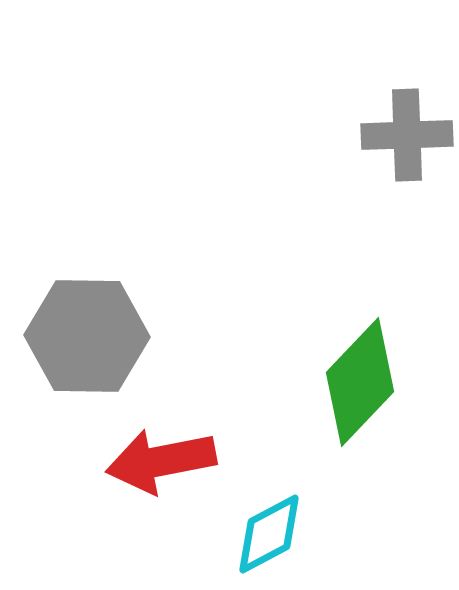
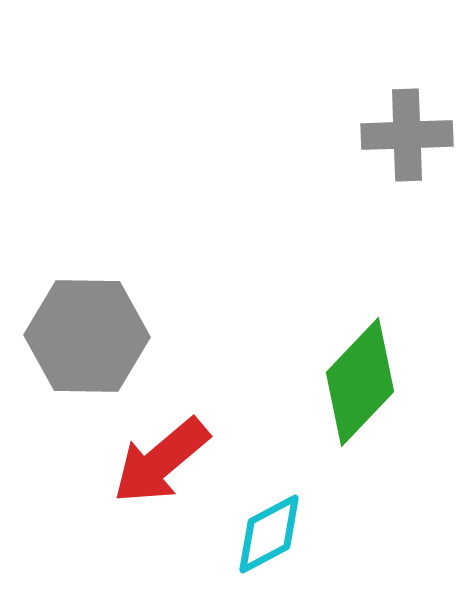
red arrow: rotated 29 degrees counterclockwise
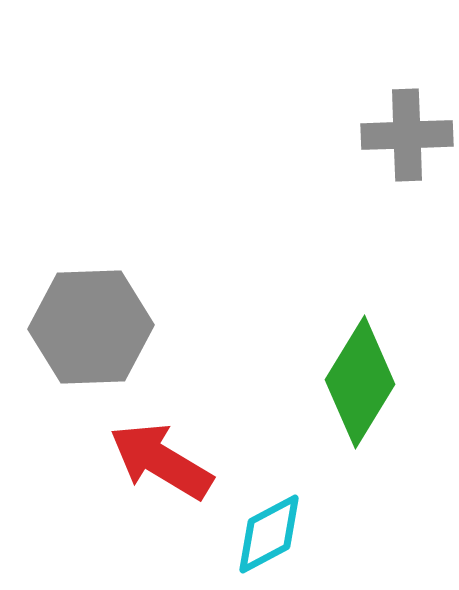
gray hexagon: moved 4 px right, 9 px up; rotated 3 degrees counterclockwise
green diamond: rotated 12 degrees counterclockwise
red arrow: rotated 71 degrees clockwise
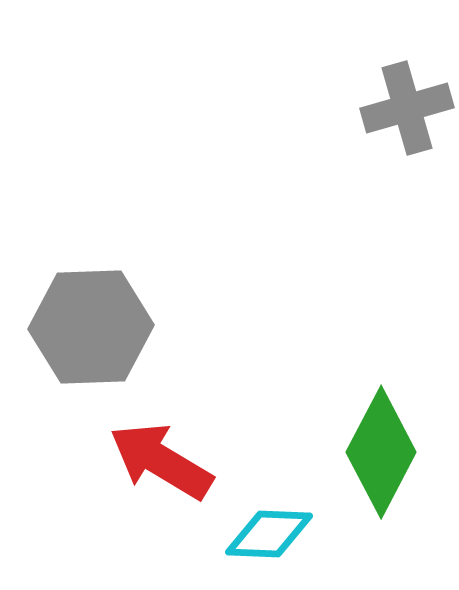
gray cross: moved 27 px up; rotated 14 degrees counterclockwise
green diamond: moved 21 px right, 70 px down; rotated 4 degrees counterclockwise
cyan diamond: rotated 30 degrees clockwise
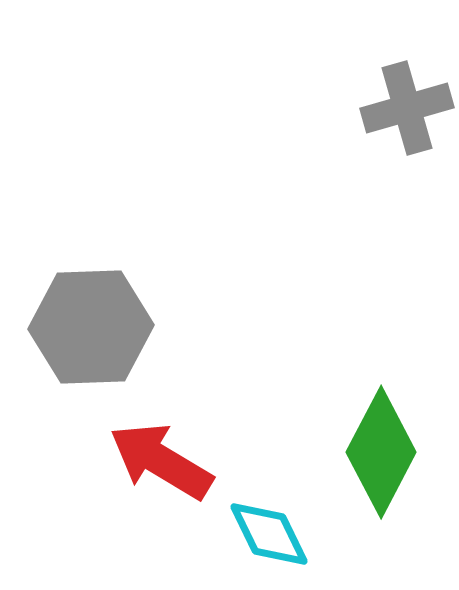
cyan diamond: rotated 62 degrees clockwise
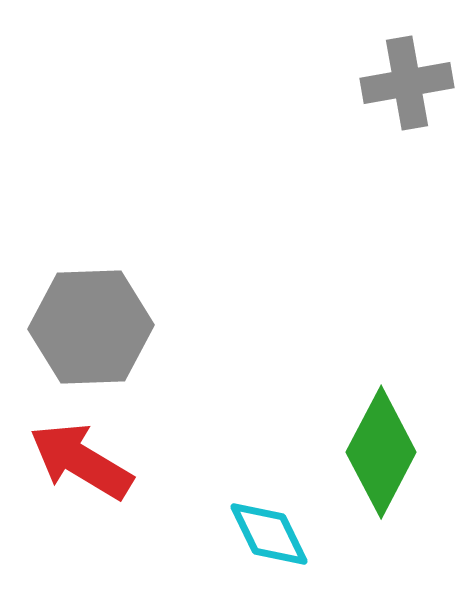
gray cross: moved 25 px up; rotated 6 degrees clockwise
red arrow: moved 80 px left
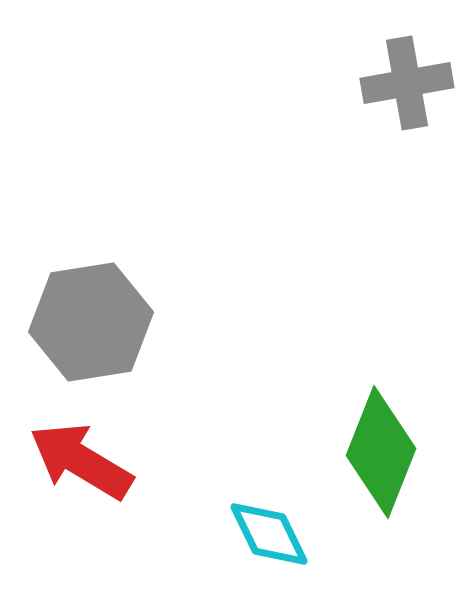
gray hexagon: moved 5 px up; rotated 7 degrees counterclockwise
green diamond: rotated 6 degrees counterclockwise
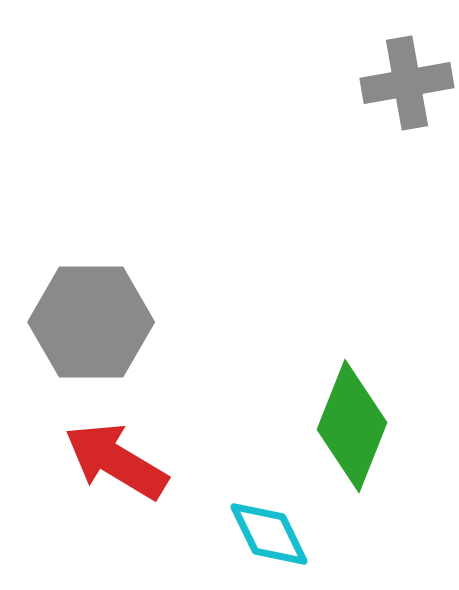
gray hexagon: rotated 9 degrees clockwise
green diamond: moved 29 px left, 26 px up
red arrow: moved 35 px right
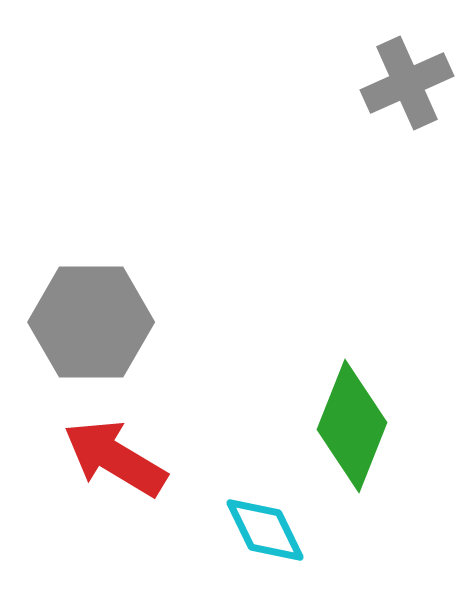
gray cross: rotated 14 degrees counterclockwise
red arrow: moved 1 px left, 3 px up
cyan diamond: moved 4 px left, 4 px up
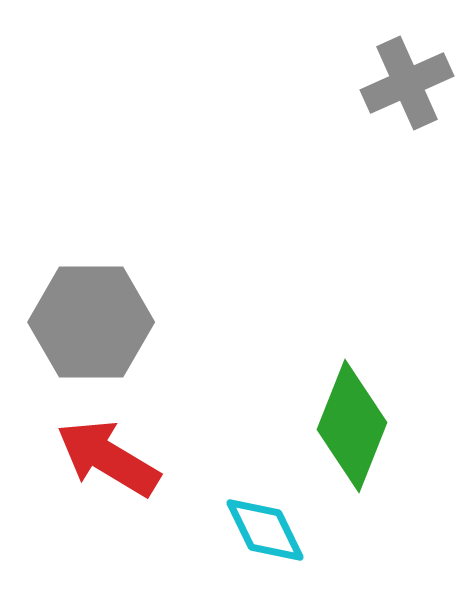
red arrow: moved 7 px left
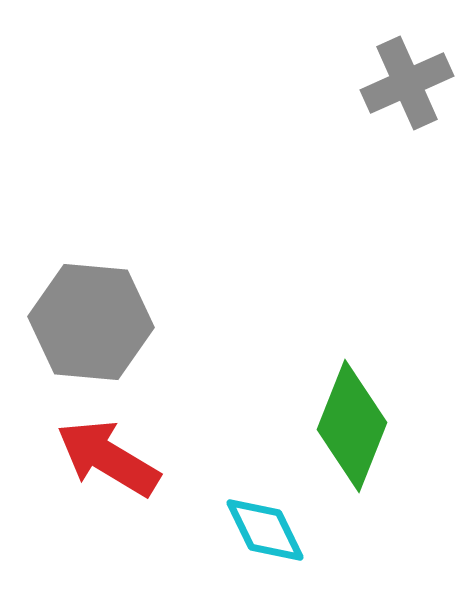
gray hexagon: rotated 5 degrees clockwise
